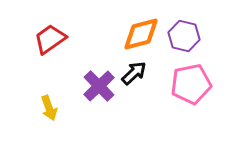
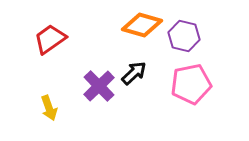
orange diamond: moved 1 px right, 9 px up; rotated 30 degrees clockwise
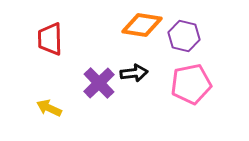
orange diamond: rotated 6 degrees counterclockwise
red trapezoid: rotated 56 degrees counterclockwise
black arrow: rotated 36 degrees clockwise
purple cross: moved 3 px up
yellow arrow: rotated 135 degrees clockwise
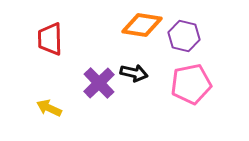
black arrow: rotated 20 degrees clockwise
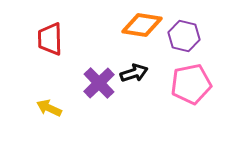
black arrow: rotated 32 degrees counterclockwise
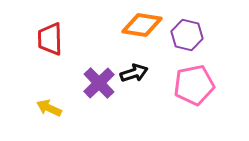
purple hexagon: moved 3 px right, 1 px up
pink pentagon: moved 3 px right, 1 px down
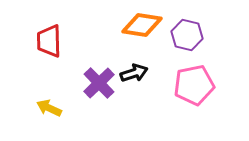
red trapezoid: moved 1 px left, 2 px down
